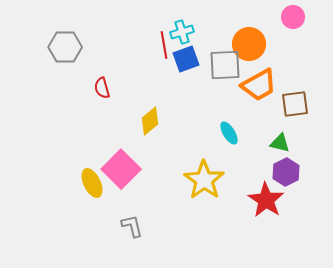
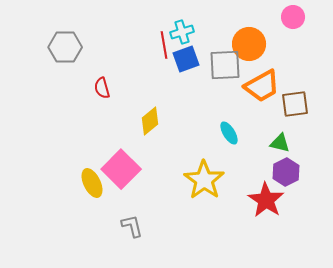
orange trapezoid: moved 3 px right, 1 px down
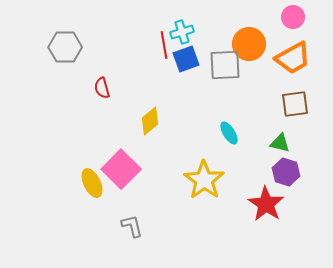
orange trapezoid: moved 31 px right, 28 px up
purple hexagon: rotated 16 degrees counterclockwise
red star: moved 4 px down
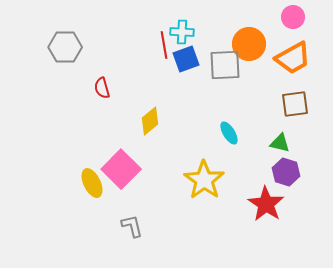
cyan cross: rotated 20 degrees clockwise
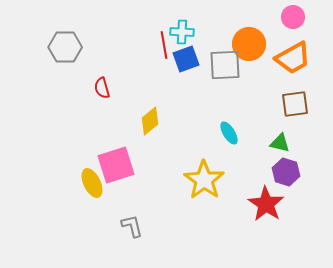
pink square: moved 5 px left, 4 px up; rotated 27 degrees clockwise
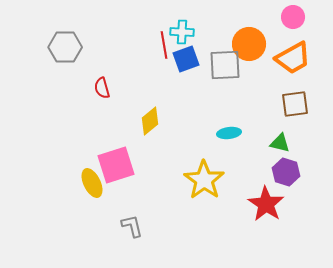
cyan ellipse: rotated 65 degrees counterclockwise
